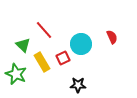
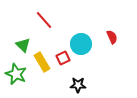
red line: moved 10 px up
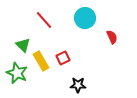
cyan circle: moved 4 px right, 26 px up
yellow rectangle: moved 1 px left, 1 px up
green star: moved 1 px right, 1 px up
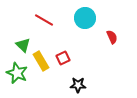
red line: rotated 18 degrees counterclockwise
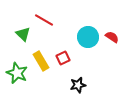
cyan circle: moved 3 px right, 19 px down
red semicircle: rotated 32 degrees counterclockwise
green triangle: moved 11 px up
black star: rotated 14 degrees counterclockwise
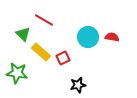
red semicircle: rotated 24 degrees counterclockwise
yellow rectangle: moved 9 px up; rotated 18 degrees counterclockwise
green star: rotated 15 degrees counterclockwise
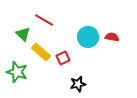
green star: moved 1 px up; rotated 10 degrees clockwise
black star: moved 1 px up
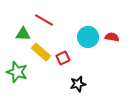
green triangle: rotated 42 degrees counterclockwise
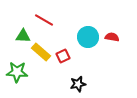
green triangle: moved 2 px down
red square: moved 2 px up
green star: rotated 15 degrees counterclockwise
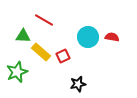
green star: rotated 25 degrees counterclockwise
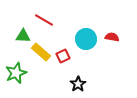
cyan circle: moved 2 px left, 2 px down
green star: moved 1 px left, 1 px down
black star: rotated 21 degrees counterclockwise
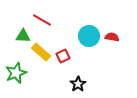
red line: moved 2 px left
cyan circle: moved 3 px right, 3 px up
